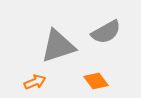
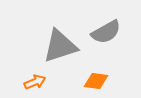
gray triangle: moved 2 px right
orange diamond: rotated 45 degrees counterclockwise
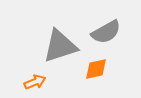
orange diamond: moved 12 px up; rotated 20 degrees counterclockwise
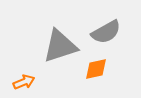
orange arrow: moved 11 px left
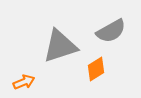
gray semicircle: moved 5 px right, 1 px up
orange diamond: rotated 20 degrees counterclockwise
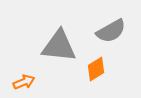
gray triangle: moved 1 px left; rotated 24 degrees clockwise
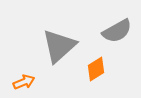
gray semicircle: moved 6 px right
gray triangle: rotated 48 degrees counterclockwise
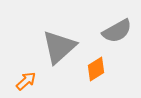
gray triangle: moved 1 px down
orange arrow: moved 2 px right, 1 px up; rotated 20 degrees counterclockwise
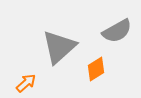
orange arrow: moved 2 px down
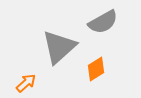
gray semicircle: moved 14 px left, 9 px up
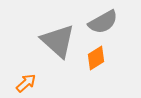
gray triangle: moved 1 px left, 6 px up; rotated 36 degrees counterclockwise
orange diamond: moved 11 px up
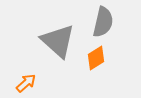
gray semicircle: rotated 48 degrees counterclockwise
